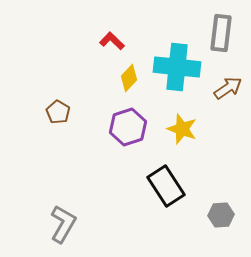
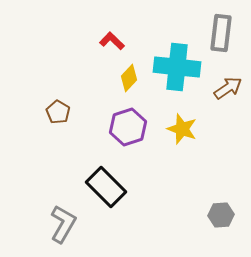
black rectangle: moved 60 px left, 1 px down; rotated 12 degrees counterclockwise
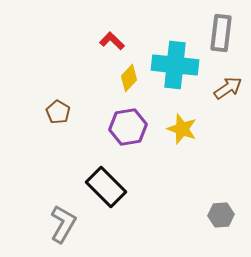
cyan cross: moved 2 px left, 2 px up
purple hexagon: rotated 9 degrees clockwise
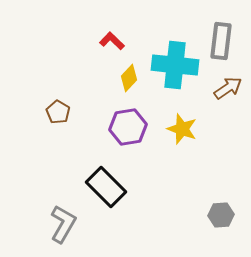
gray rectangle: moved 8 px down
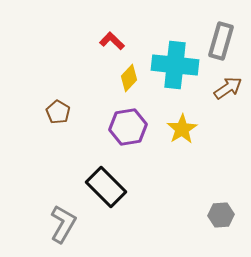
gray rectangle: rotated 9 degrees clockwise
yellow star: rotated 20 degrees clockwise
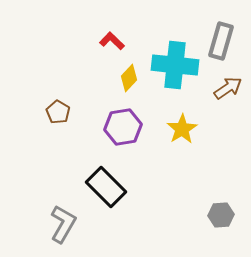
purple hexagon: moved 5 px left
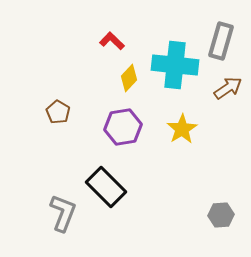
gray L-shape: moved 11 px up; rotated 9 degrees counterclockwise
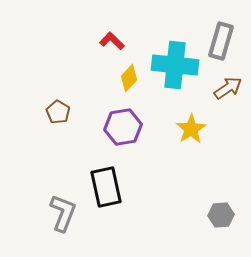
yellow star: moved 9 px right
black rectangle: rotated 33 degrees clockwise
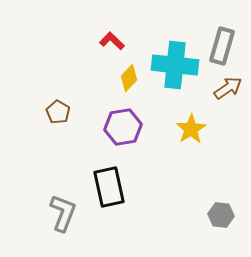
gray rectangle: moved 1 px right, 5 px down
black rectangle: moved 3 px right
gray hexagon: rotated 10 degrees clockwise
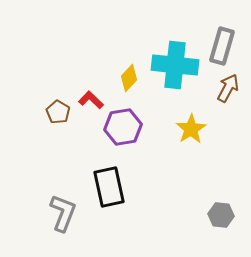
red L-shape: moved 21 px left, 59 px down
brown arrow: rotated 28 degrees counterclockwise
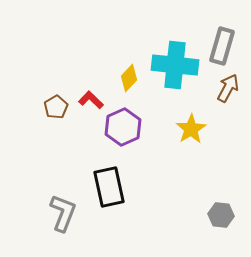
brown pentagon: moved 2 px left, 5 px up; rotated 10 degrees clockwise
purple hexagon: rotated 15 degrees counterclockwise
